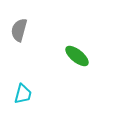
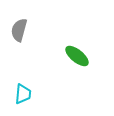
cyan trapezoid: rotated 10 degrees counterclockwise
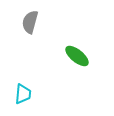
gray semicircle: moved 11 px right, 8 px up
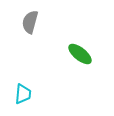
green ellipse: moved 3 px right, 2 px up
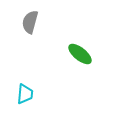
cyan trapezoid: moved 2 px right
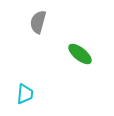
gray semicircle: moved 8 px right
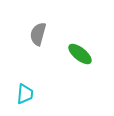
gray semicircle: moved 12 px down
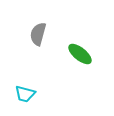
cyan trapezoid: rotated 100 degrees clockwise
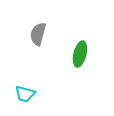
green ellipse: rotated 65 degrees clockwise
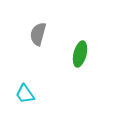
cyan trapezoid: rotated 40 degrees clockwise
